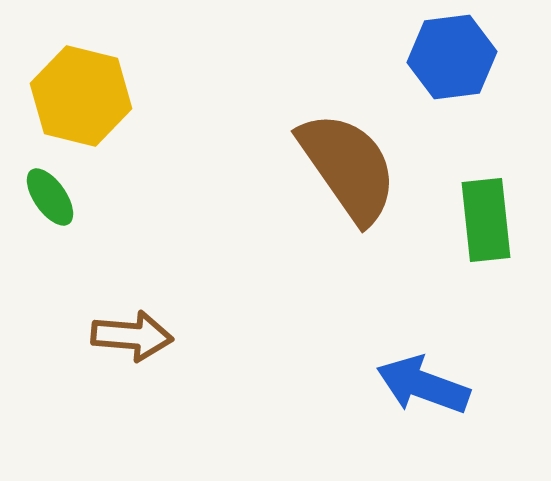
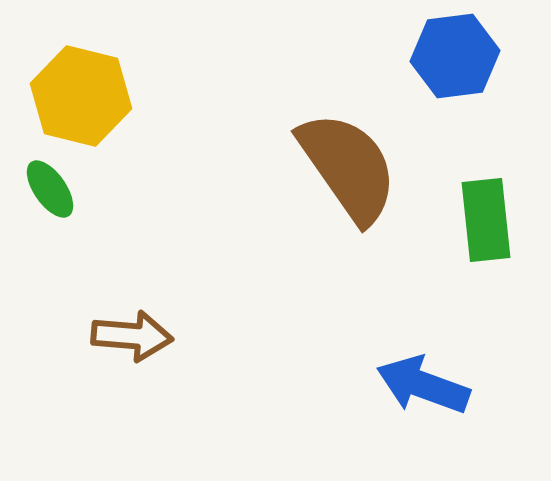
blue hexagon: moved 3 px right, 1 px up
green ellipse: moved 8 px up
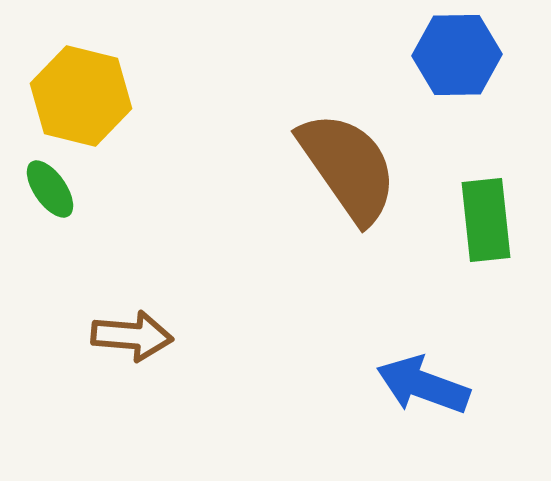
blue hexagon: moved 2 px right, 1 px up; rotated 6 degrees clockwise
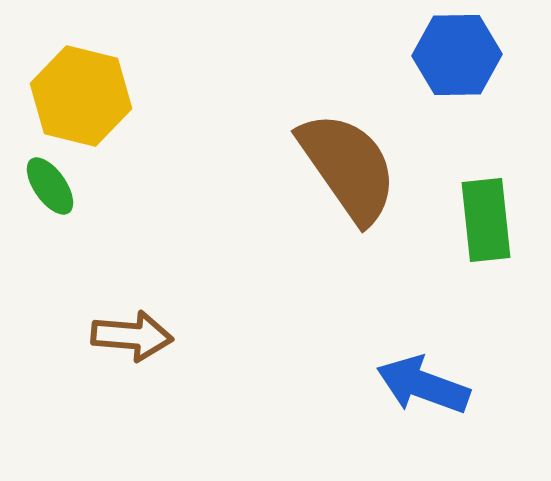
green ellipse: moved 3 px up
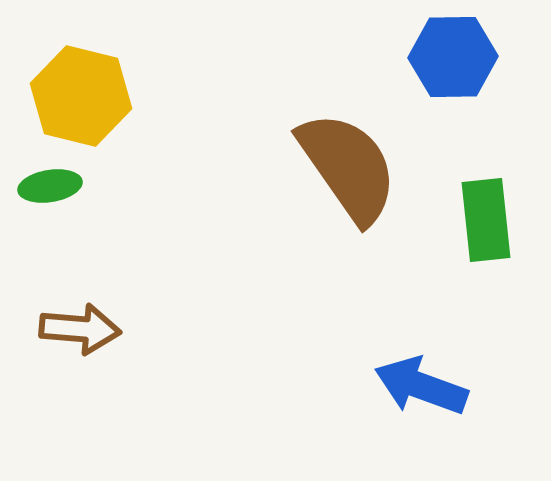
blue hexagon: moved 4 px left, 2 px down
green ellipse: rotated 64 degrees counterclockwise
brown arrow: moved 52 px left, 7 px up
blue arrow: moved 2 px left, 1 px down
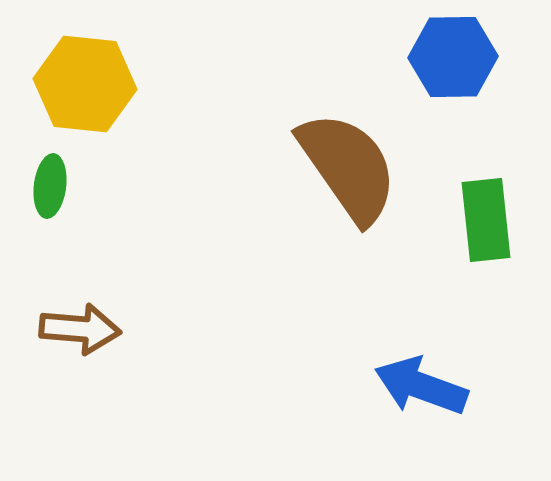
yellow hexagon: moved 4 px right, 12 px up; rotated 8 degrees counterclockwise
green ellipse: rotated 74 degrees counterclockwise
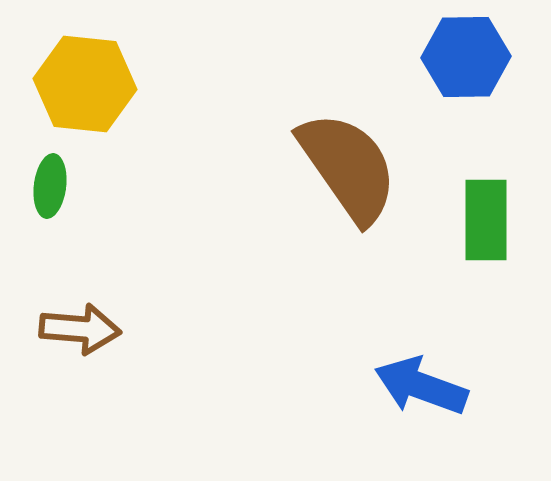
blue hexagon: moved 13 px right
green rectangle: rotated 6 degrees clockwise
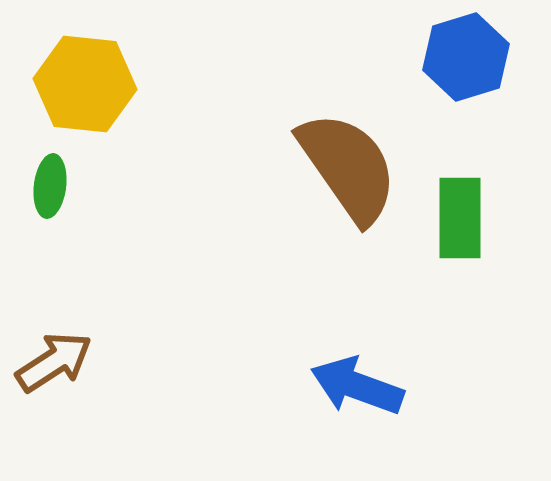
blue hexagon: rotated 16 degrees counterclockwise
green rectangle: moved 26 px left, 2 px up
brown arrow: moved 26 px left, 33 px down; rotated 38 degrees counterclockwise
blue arrow: moved 64 px left
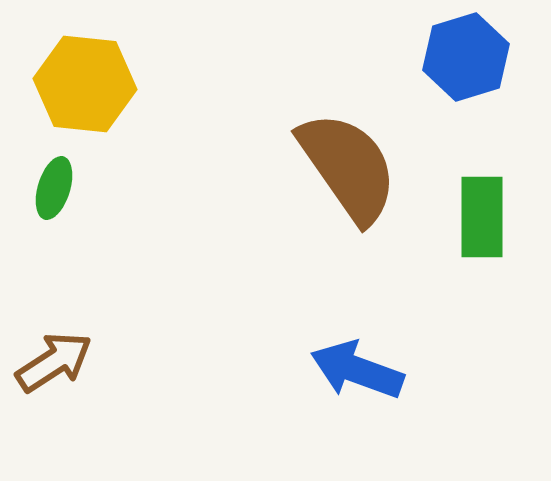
green ellipse: moved 4 px right, 2 px down; rotated 10 degrees clockwise
green rectangle: moved 22 px right, 1 px up
blue arrow: moved 16 px up
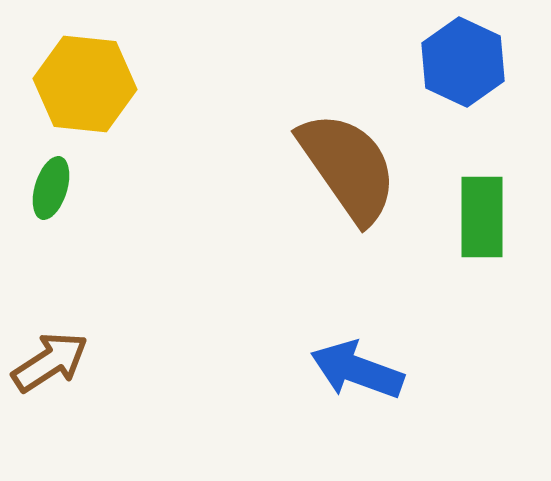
blue hexagon: moved 3 px left, 5 px down; rotated 18 degrees counterclockwise
green ellipse: moved 3 px left
brown arrow: moved 4 px left
